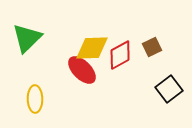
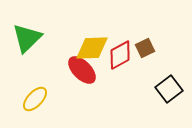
brown square: moved 7 px left, 1 px down
yellow ellipse: rotated 44 degrees clockwise
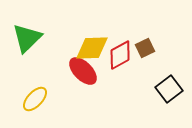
red ellipse: moved 1 px right, 1 px down
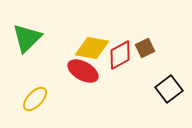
yellow diamond: rotated 12 degrees clockwise
red ellipse: rotated 16 degrees counterclockwise
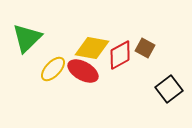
brown square: rotated 36 degrees counterclockwise
yellow ellipse: moved 18 px right, 30 px up
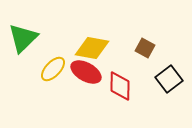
green triangle: moved 4 px left
red diamond: moved 31 px down; rotated 60 degrees counterclockwise
red ellipse: moved 3 px right, 1 px down
black square: moved 10 px up
